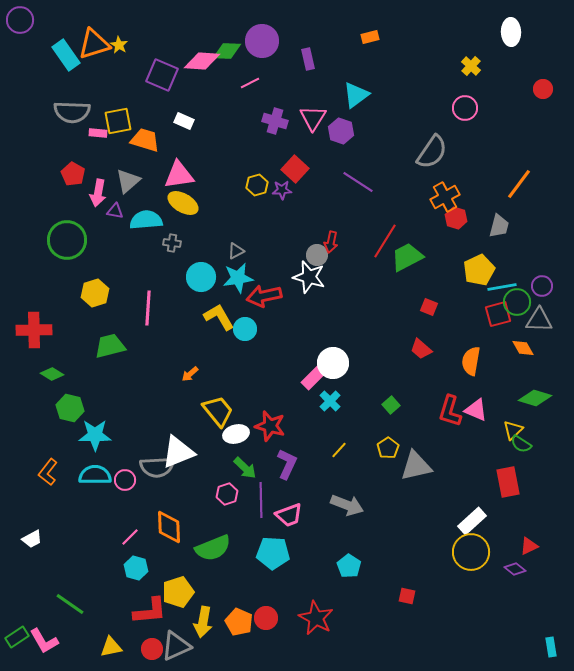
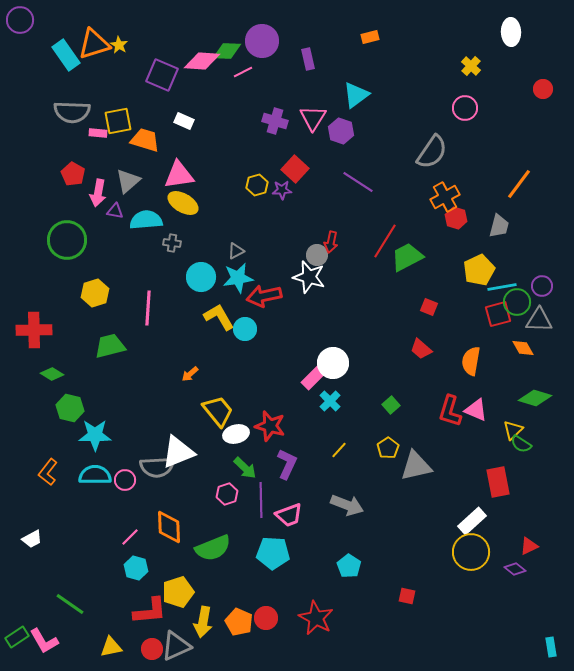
pink line at (250, 83): moved 7 px left, 11 px up
red rectangle at (508, 482): moved 10 px left
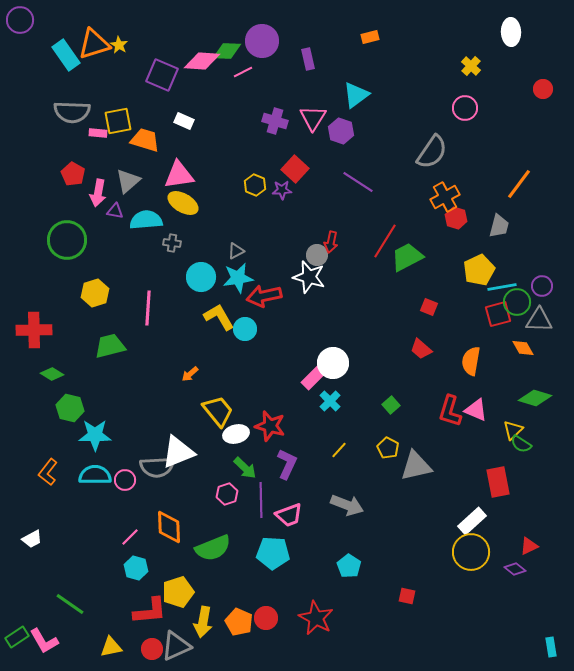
yellow hexagon at (257, 185): moved 2 px left; rotated 20 degrees counterclockwise
yellow pentagon at (388, 448): rotated 10 degrees counterclockwise
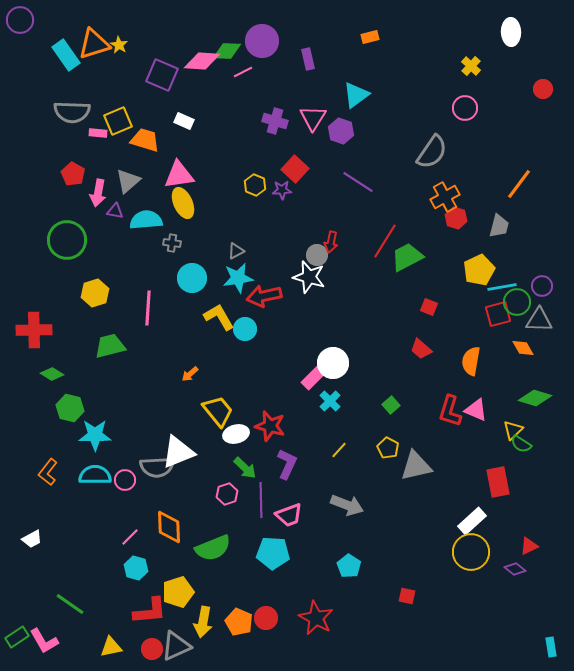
yellow square at (118, 121): rotated 12 degrees counterclockwise
yellow ellipse at (183, 203): rotated 36 degrees clockwise
cyan circle at (201, 277): moved 9 px left, 1 px down
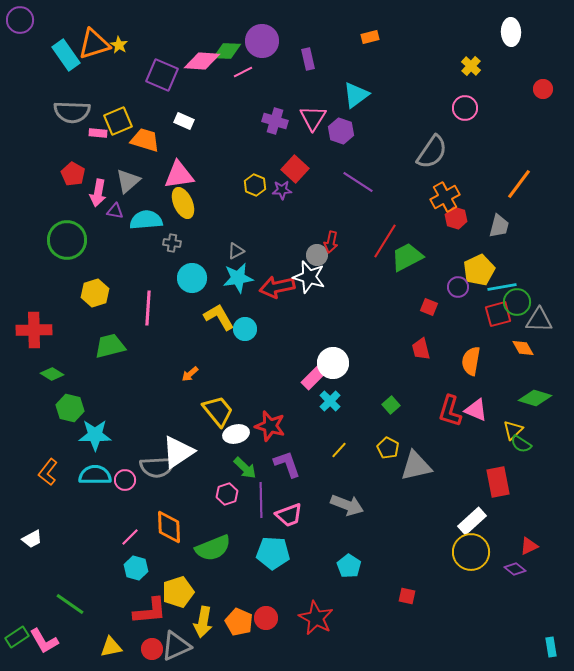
purple circle at (542, 286): moved 84 px left, 1 px down
red arrow at (264, 296): moved 13 px right, 9 px up
red trapezoid at (421, 349): rotated 35 degrees clockwise
white triangle at (178, 452): rotated 12 degrees counterclockwise
purple L-shape at (287, 464): rotated 44 degrees counterclockwise
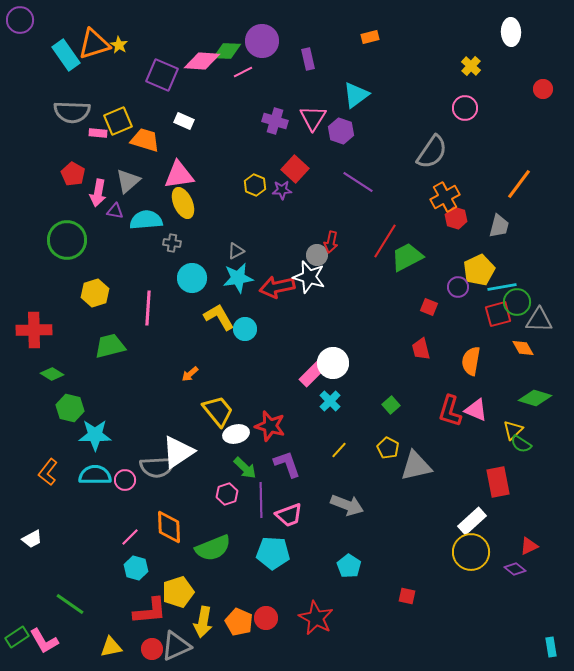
pink rectangle at (315, 376): moved 2 px left, 3 px up
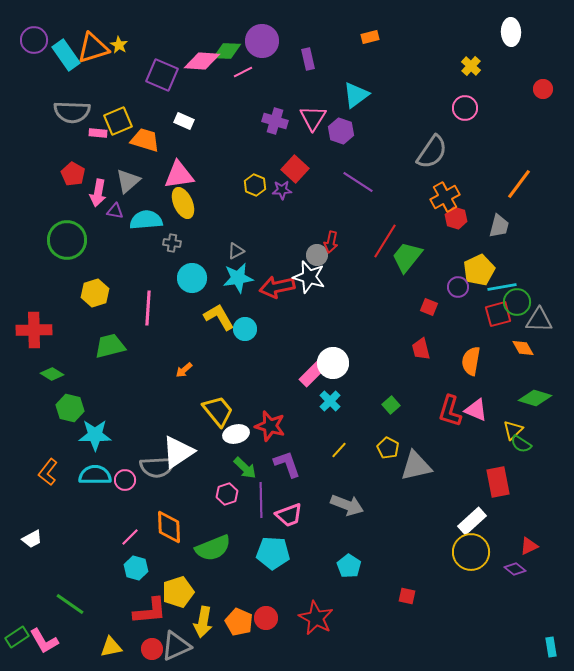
purple circle at (20, 20): moved 14 px right, 20 px down
orange triangle at (94, 44): moved 1 px left, 4 px down
green trapezoid at (407, 257): rotated 24 degrees counterclockwise
orange arrow at (190, 374): moved 6 px left, 4 px up
